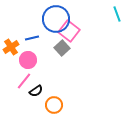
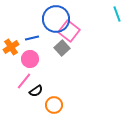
pink circle: moved 2 px right, 1 px up
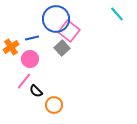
cyan line: rotated 21 degrees counterclockwise
black semicircle: rotated 80 degrees clockwise
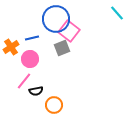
cyan line: moved 1 px up
gray square: rotated 21 degrees clockwise
black semicircle: rotated 56 degrees counterclockwise
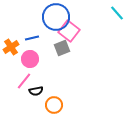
blue circle: moved 2 px up
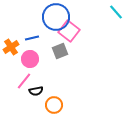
cyan line: moved 1 px left, 1 px up
gray square: moved 2 px left, 3 px down
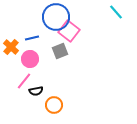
orange cross: rotated 14 degrees counterclockwise
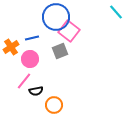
orange cross: rotated 14 degrees clockwise
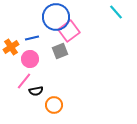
pink square: rotated 15 degrees clockwise
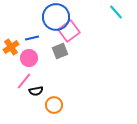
pink circle: moved 1 px left, 1 px up
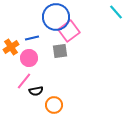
gray square: rotated 14 degrees clockwise
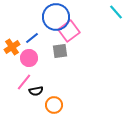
blue line: rotated 24 degrees counterclockwise
orange cross: moved 1 px right
pink line: moved 1 px down
